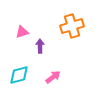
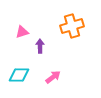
cyan diamond: rotated 15 degrees clockwise
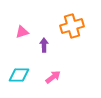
purple arrow: moved 4 px right, 1 px up
